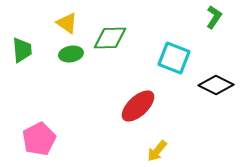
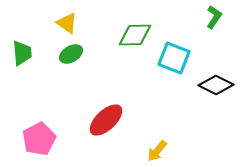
green diamond: moved 25 px right, 3 px up
green trapezoid: moved 3 px down
green ellipse: rotated 20 degrees counterclockwise
red ellipse: moved 32 px left, 14 px down
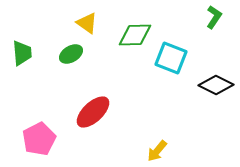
yellow triangle: moved 20 px right
cyan square: moved 3 px left
red ellipse: moved 13 px left, 8 px up
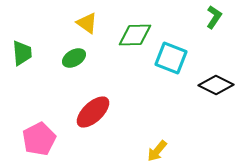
green ellipse: moved 3 px right, 4 px down
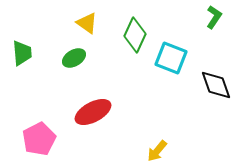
green diamond: rotated 64 degrees counterclockwise
black diamond: rotated 44 degrees clockwise
red ellipse: rotated 15 degrees clockwise
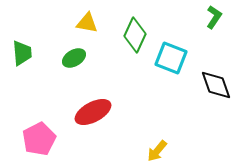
yellow triangle: rotated 25 degrees counterclockwise
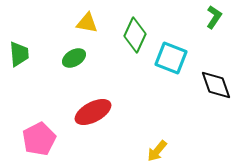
green trapezoid: moved 3 px left, 1 px down
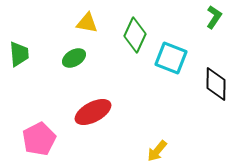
black diamond: moved 1 px up; rotated 20 degrees clockwise
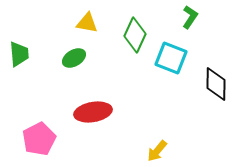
green L-shape: moved 24 px left
red ellipse: rotated 18 degrees clockwise
